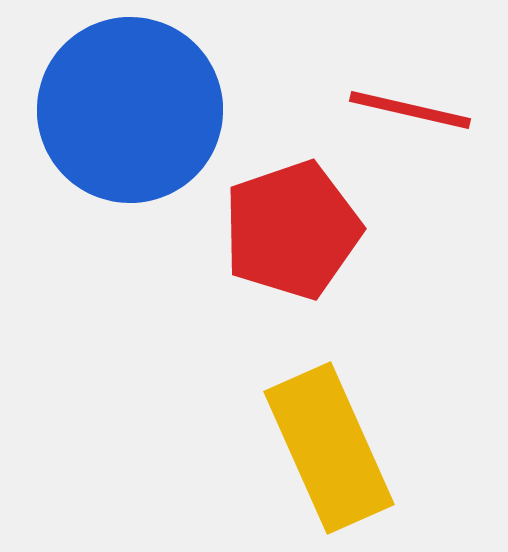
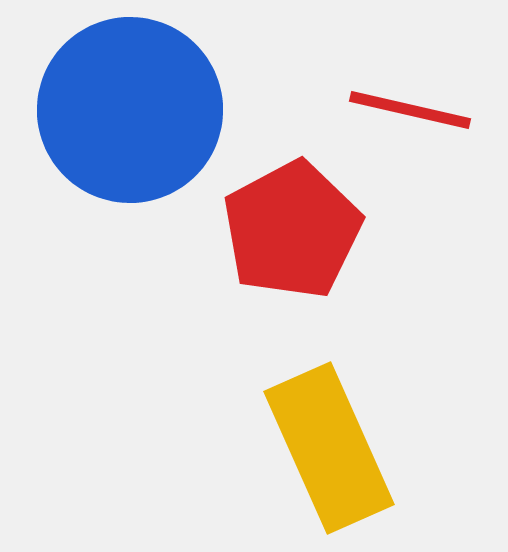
red pentagon: rotated 9 degrees counterclockwise
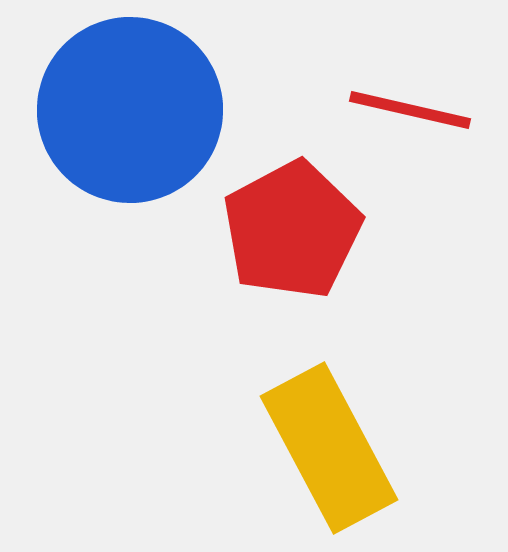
yellow rectangle: rotated 4 degrees counterclockwise
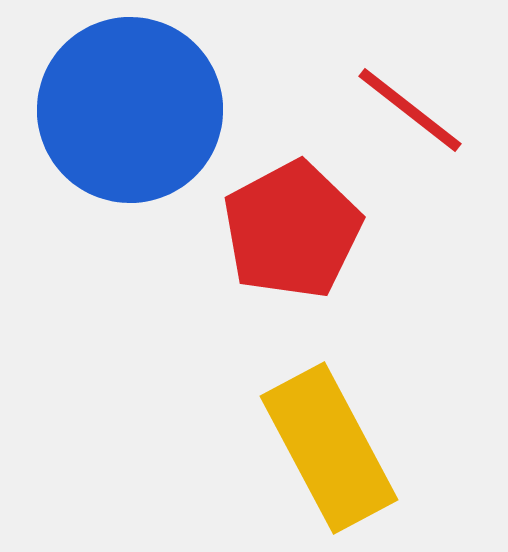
red line: rotated 25 degrees clockwise
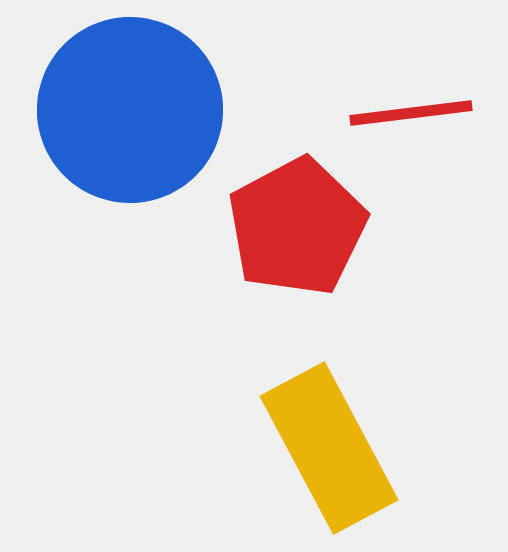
red line: moved 1 px right, 3 px down; rotated 45 degrees counterclockwise
red pentagon: moved 5 px right, 3 px up
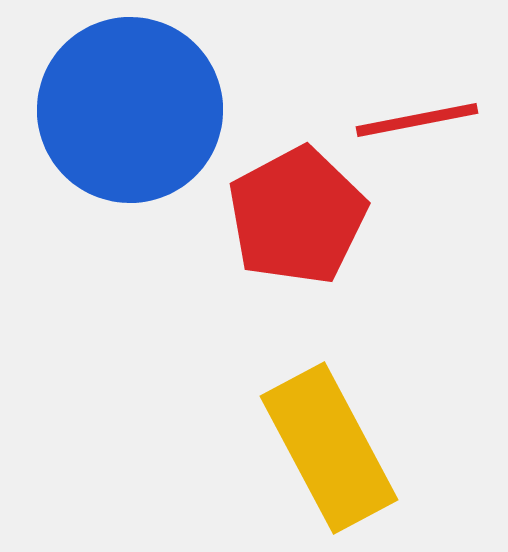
red line: moved 6 px right, 7 px down; rotated 4 degrees counterclockwise
red pentagon: moved 11 px up
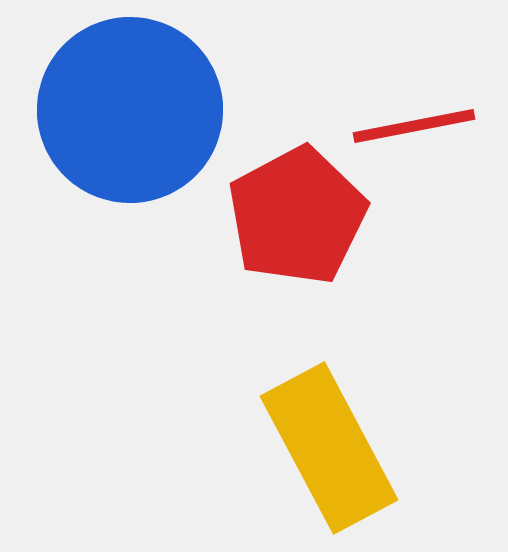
red line: moved 3 px left, 6 px down
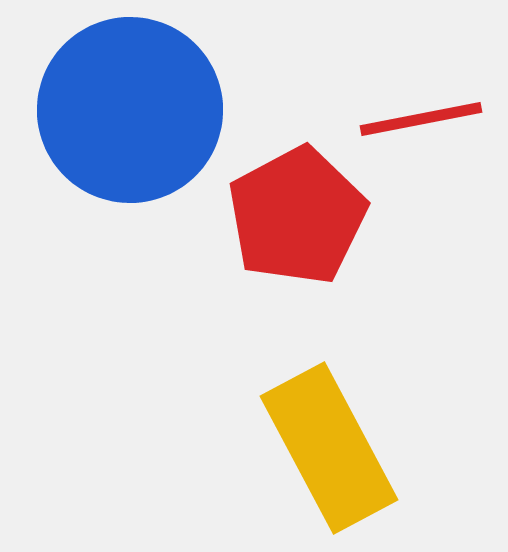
red line: moved 7 px right, 7 px up
